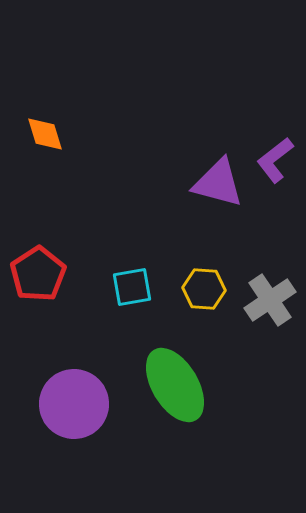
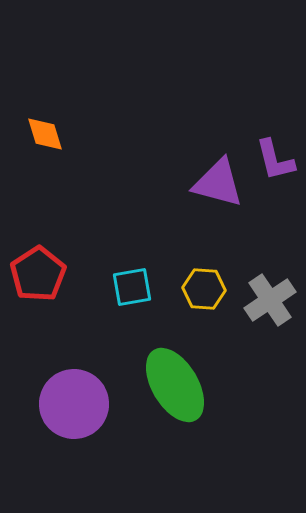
purple L-shape: rotated 66 degrees counterclockwise
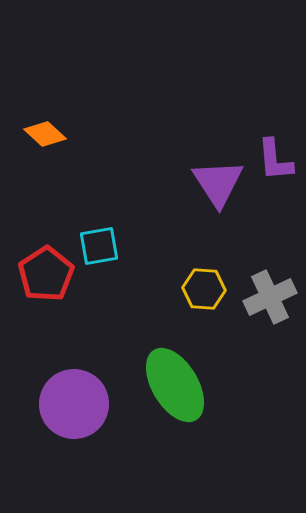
orange diamond: rotated 30 degrees counterclockwise
purple L-shape: rotated 9 degrees clockwise
purple triangle: rotated 42 degrees clockwise
red pentagon: moved 8 px right
cyan square: moved 33 px left, 41 px up
gray cross: moved 3 px up; rotated 9 degrees clockwise
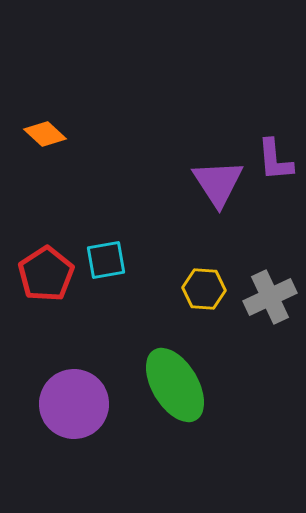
cyan square: moved 7 px right, 14 px down
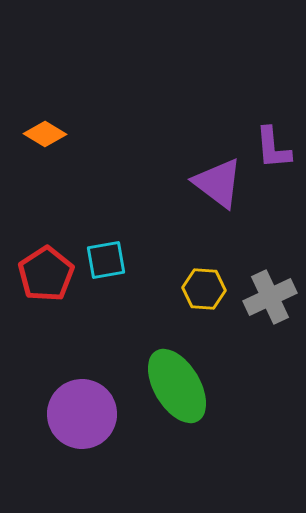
orange diamond: rotated 12 degrees counterclockwise
purple L-shape: moved 2 px left, 12 px up
purple triangle: rotated 20 degrees counterclockwise
green ellipse: moved 2 px right, 1 px down
purple circle: moved 8 px right, 10 px down
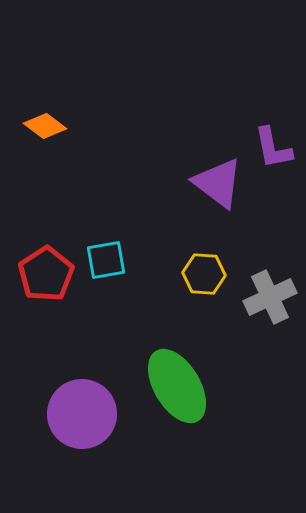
orange diamond: moved 8 px up; rotated 6 degrees clockwise
purple L-shape: rotated 6 degrees counterclockwise
yellow hexagon: moved 15 px up
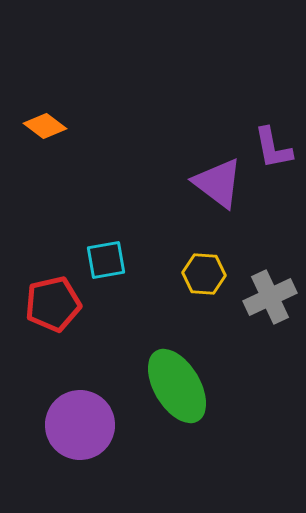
red pentagon: moved 7 px right, 30 px down; rotated 20 degrees clockwise
purple circle: moved 2 px left, 11 px down
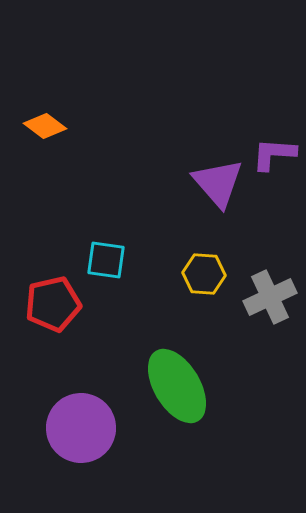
purple L-shape: moved 1 px right, 6 px down; rotated 105 degrees clockwise
purple triangle: rotated 12 degrees clockwise
cyan square: rotated 18 degrees clockwise
purple circle: moved 1 px right, 3 px down
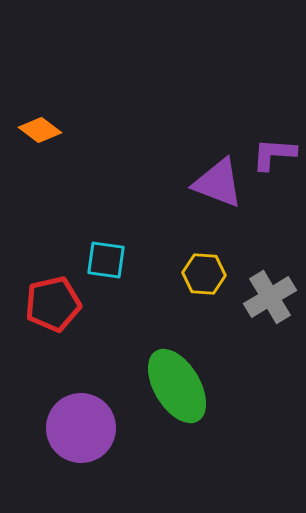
orange diamond: moved 5 px left, 4 px down
purple triangle: rotated 28 degrees counterclockwise
gray cross: rotated 6 degrees counterclockwise
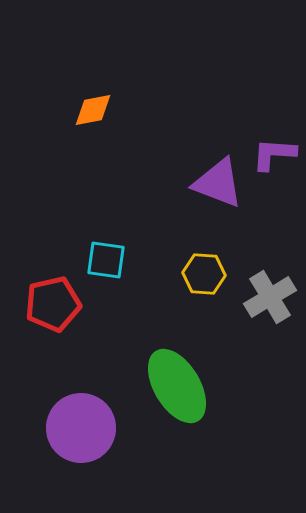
orange diamond: moved 53 px right, 20 px up; rotated 48 degrees counterclockwise
